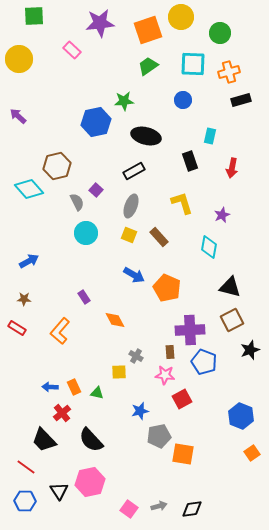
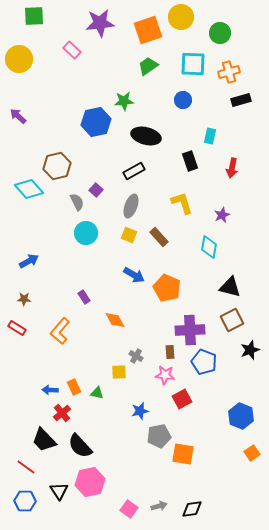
blue arrow at (50, 387): moved 3 px down
black semicircle at (91, 440): moved 11 px left, 6 px down
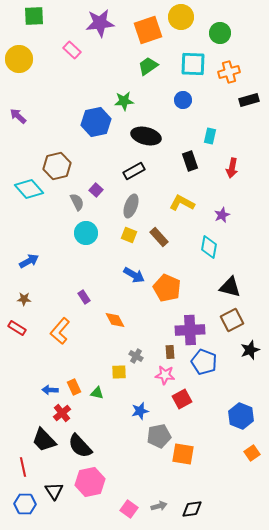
black rectangle at (241, 100): moved 8 px right
yellow L-shape at (182, 203): rotated 45 degrees counterclockwise
red line at (26, 467): moved 3 px left; rotated 42 degrees clockwise
black triangle at (59, 491): moved 5 px left
blue hexagon at (25, 501): moved 3 px down
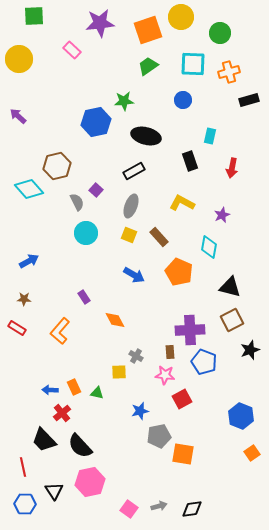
orange pentagon at (167, 288): moved 12 px right, 16 px up
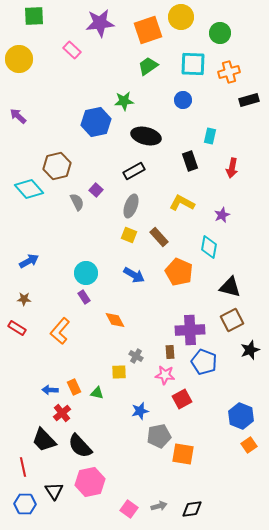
cyan circle at (86, 233): moved 40 px down
orange square at (252, 453): moved 3 px left, 8 px up
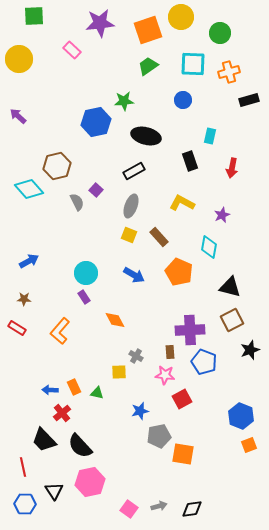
orange square at (249, 445): rotated 14 degrees clockwise
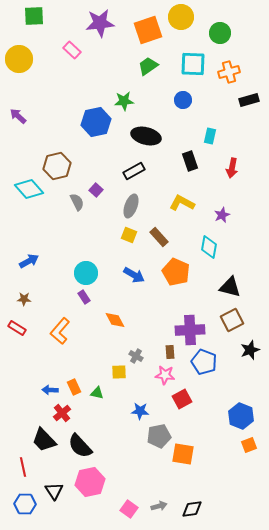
orange pentagon at (179, 272): moved 3 px left
blue star at (140, 411): rotated 18 degrees clockwise
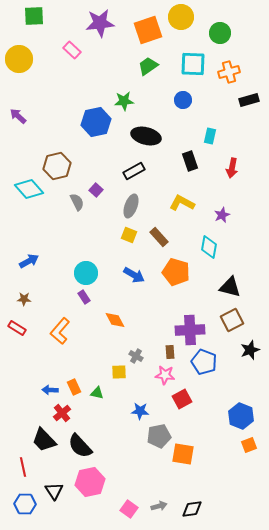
orange pentagon at (176, 272): rotated 8 degrees counterclockwise
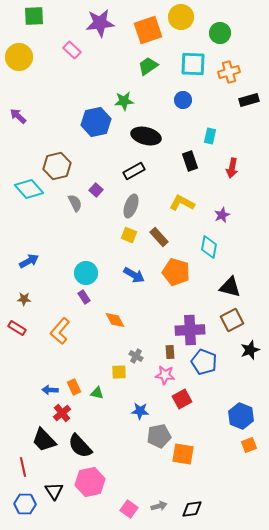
yellow circle at (19, 59): moved 2 px up
gray semicircle at (77, 202): moved 2 px left, 1 px down
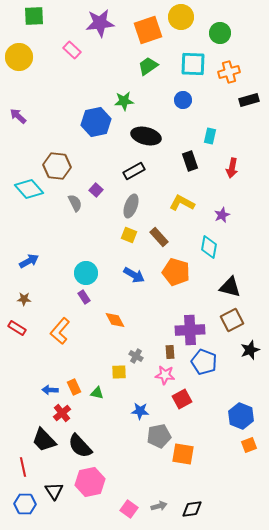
brown hexagon at (57, 166): rotated 20 degrees clockwise
